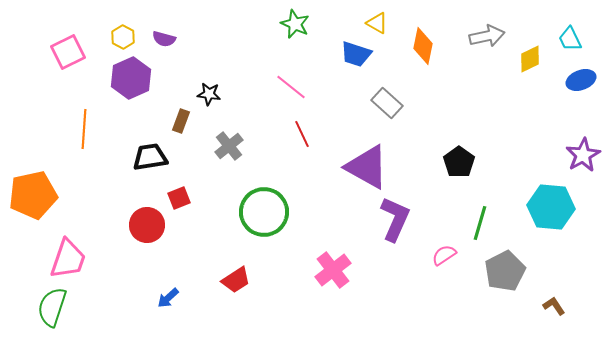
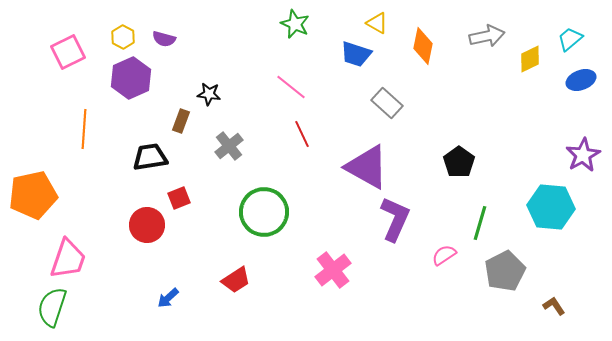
cyan trapezoid: rotated 76 degrees clockwise
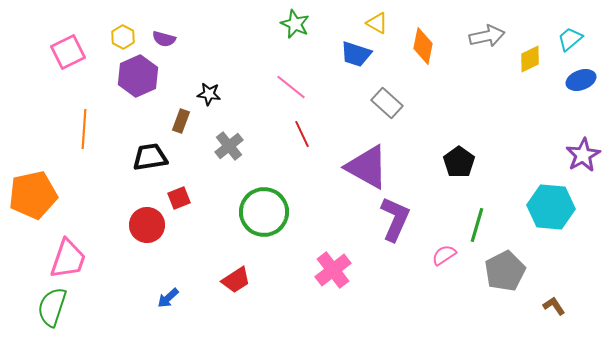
purple hexagon: moved 7 px right, 2 px up
green line: moved 3 px left, 2 px down
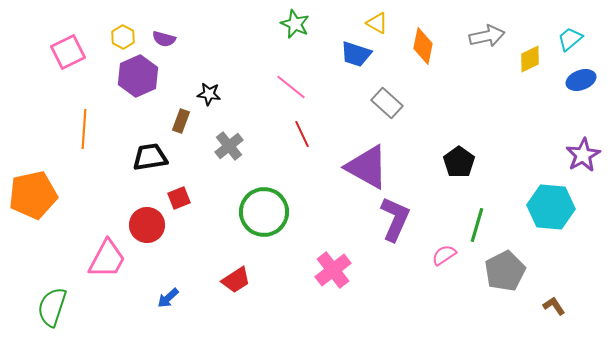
pink trapezoid: moved 39 px right; rotated 9 degrees clockwise
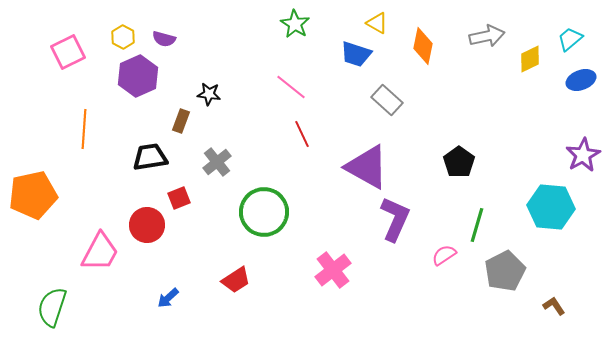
green star: rotated 8 degrees clockwise
gray rectangle: moved 3 px up
gray cross: moved 12 px left, 16 px down
pink trapezoid: moved 7 px left, 7 px up
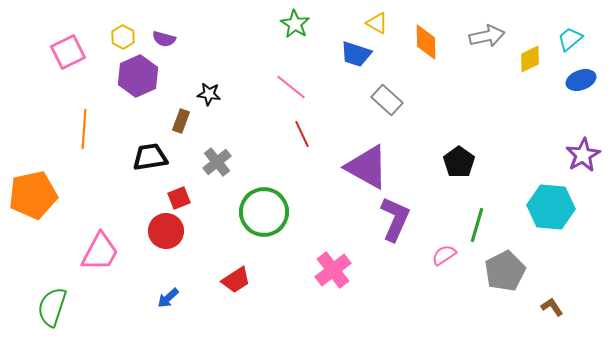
orange diamond: moved 3 px right, 4 px up; rotated 12 degrees counterclockwise
red circle: moved 19 px right, 6 px down
brown L-shape: moved 2 px left, 1 px down
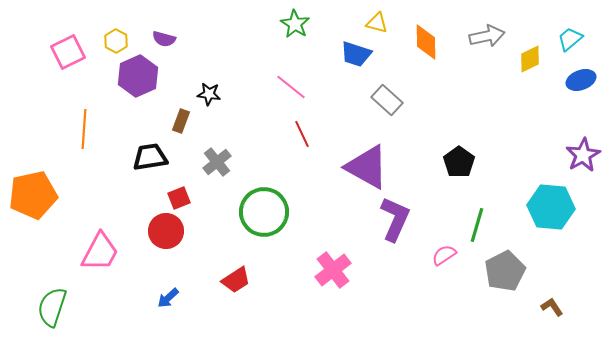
yellow triangle: rotated 15 degrees counterclockwise
yellow hexagon: moved 7 px left, 4 px down
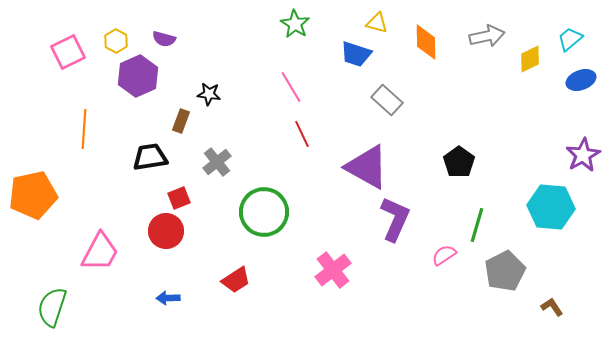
pink line: rotated 20 degrees clockwise
blue arrow: rotated 40 degrees clockwise
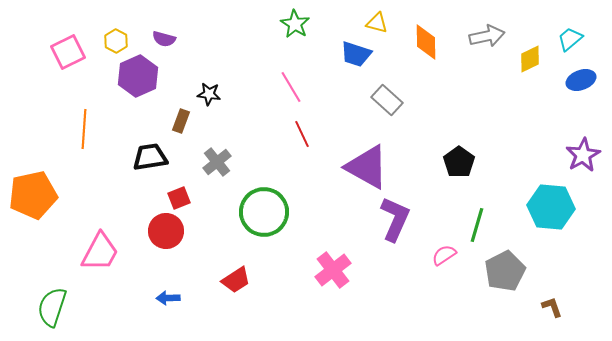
brown L-shape: rotated 15 degrees clockwise
